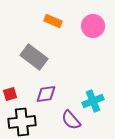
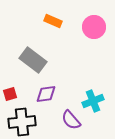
pink circle: moved 1 px right, 1 px down
gray rectangle: moved 1 px left, 3 px down
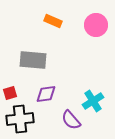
pink circle: moved 2 px right, 2 px up
gray rectangle: rotated 32 degrees counterclockwise
red square: moved 1 px up
cyan cross: rotated 10 degrees counterclockwise
black cross: moved 2 px left, 3 px up
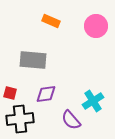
orange rectangle: moved 2 px left
pink circle: moved 1 px down
red square: rotated 32 degrees clockwise
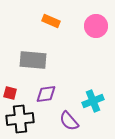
cyan cross: rotated 10 degrees clockwise
purple semicircle: moved 2 px left, 1 px down
